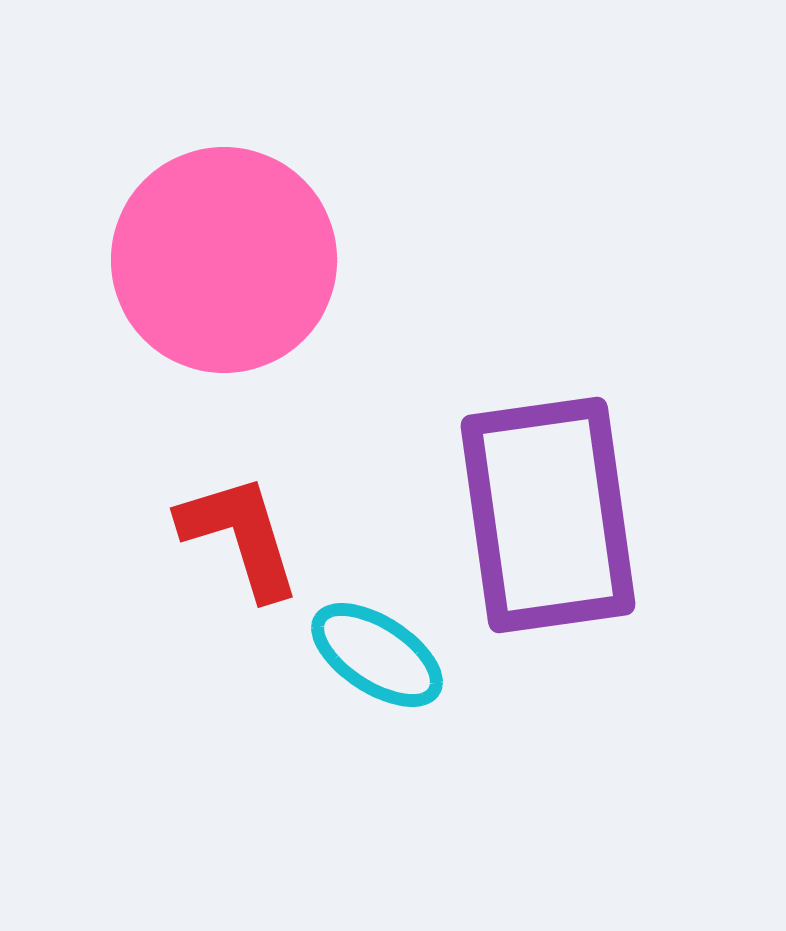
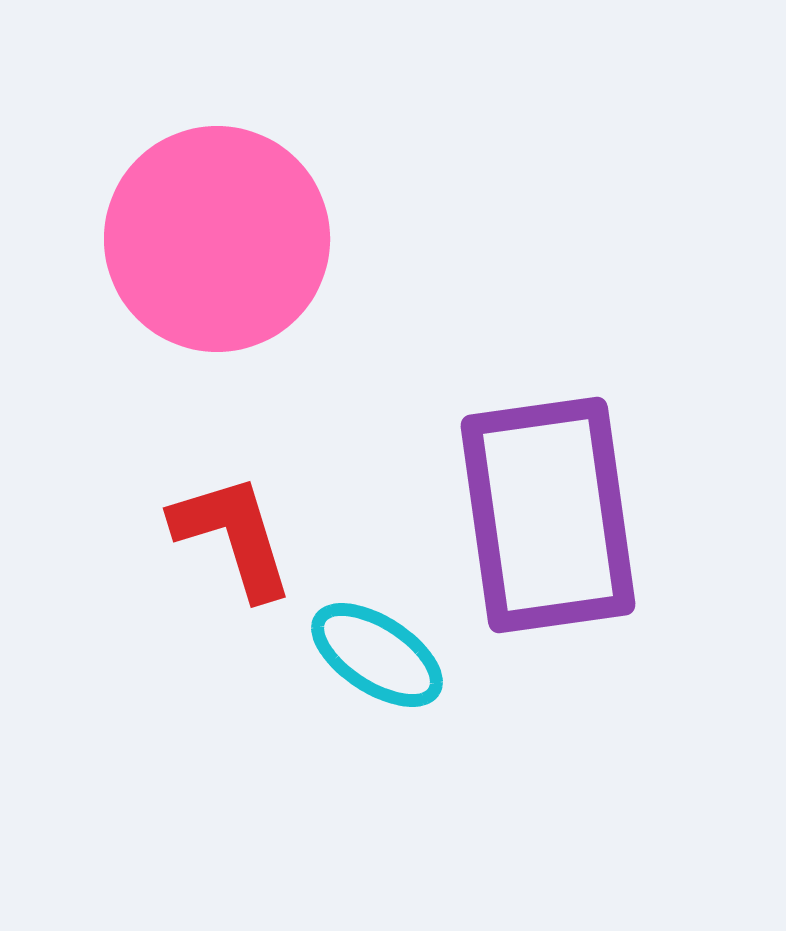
pink circle: moved 7 px left, 21 px up
red L-shape: moved 7 px left
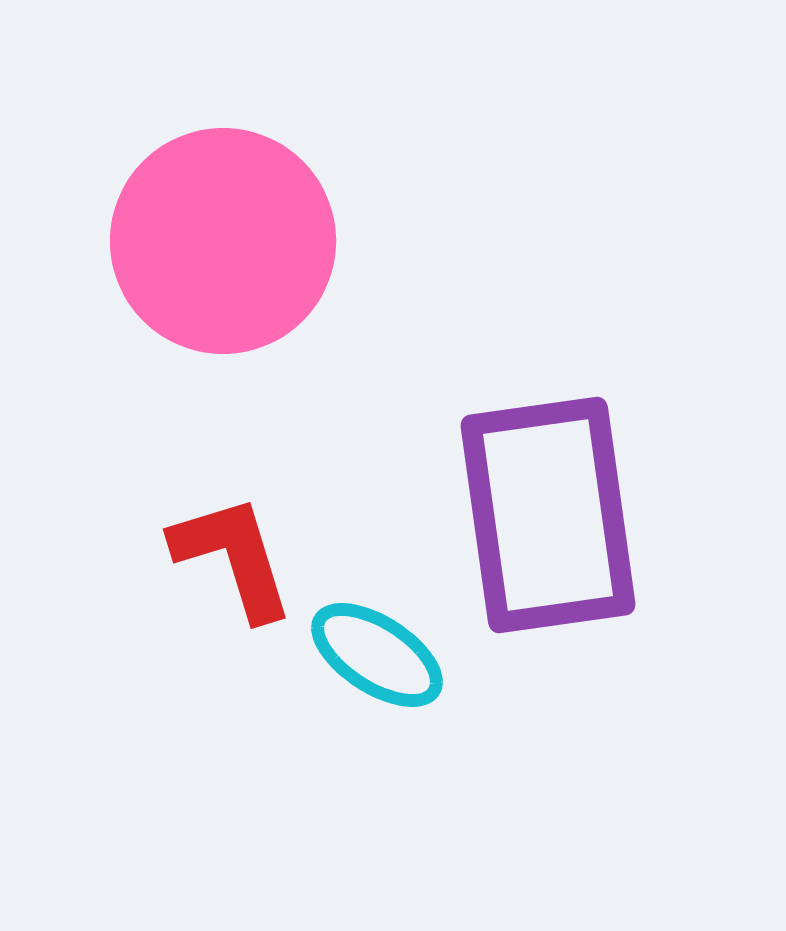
pink circle: moved 6 px right, 2 px down
red L-shape: moved 21 px down
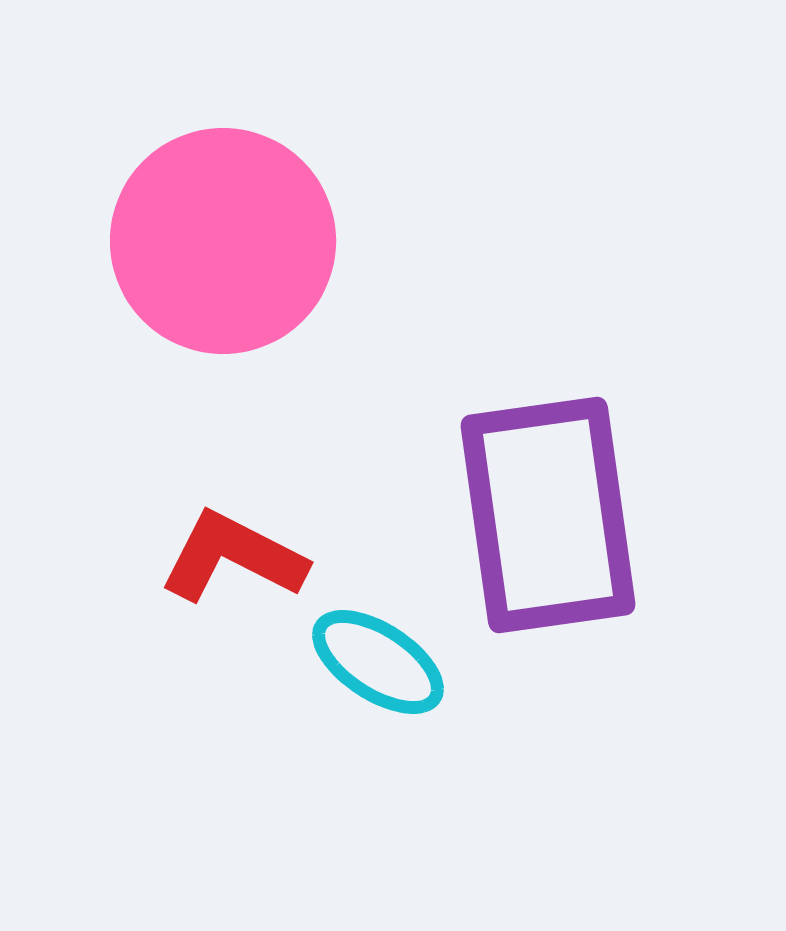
red L-shape: rotated 46 degrees counterclockwise
cyan ellipse: moved 1 px right, 7 px down
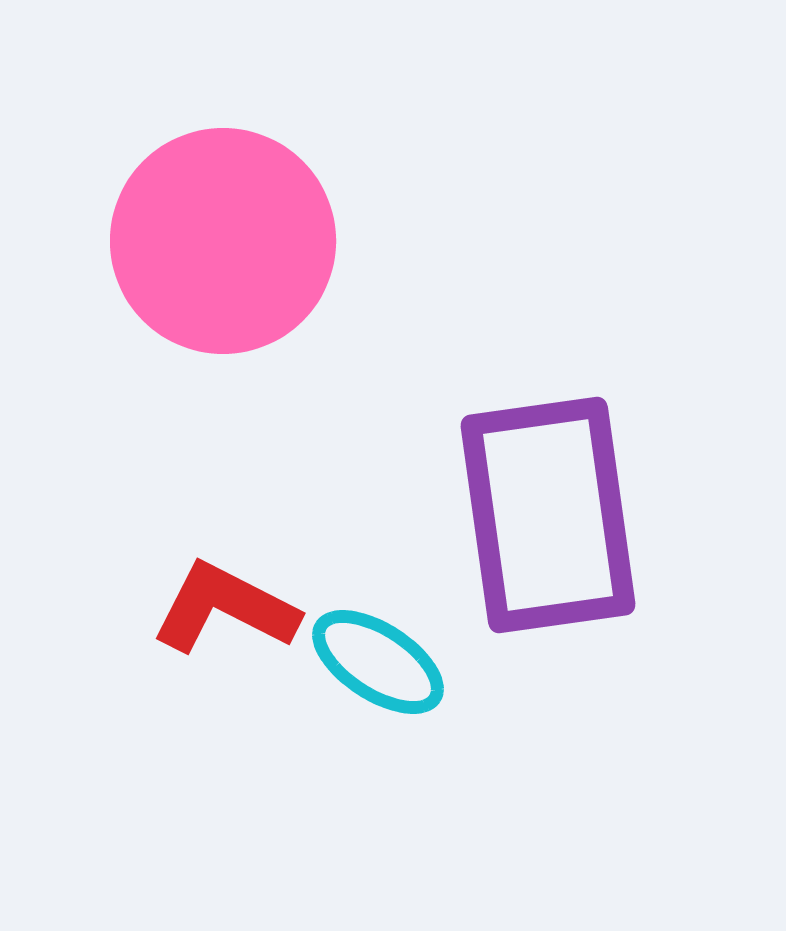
red L-shape: moved 8 px left, 51 px down
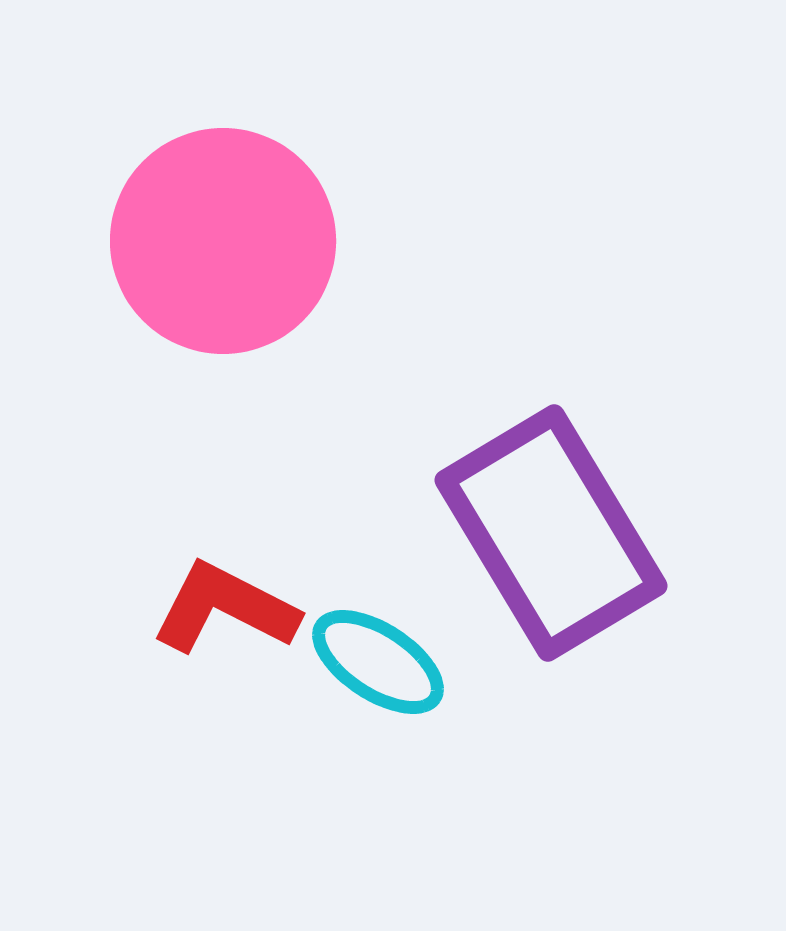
purple rectangle: moved 3 px right, 18 px down; rotated 23 degrees counterclockwise
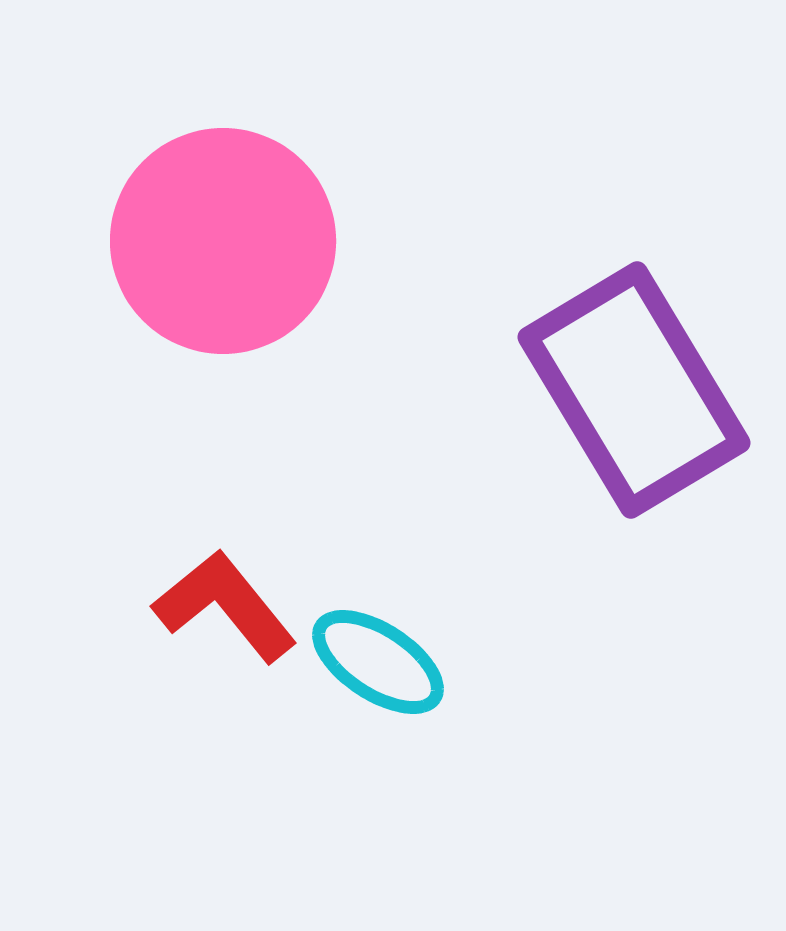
purple rectangle: moved 83 px right, 143 px up
red L-shape: moved 2 px up; rotated 24 degrees clockwise
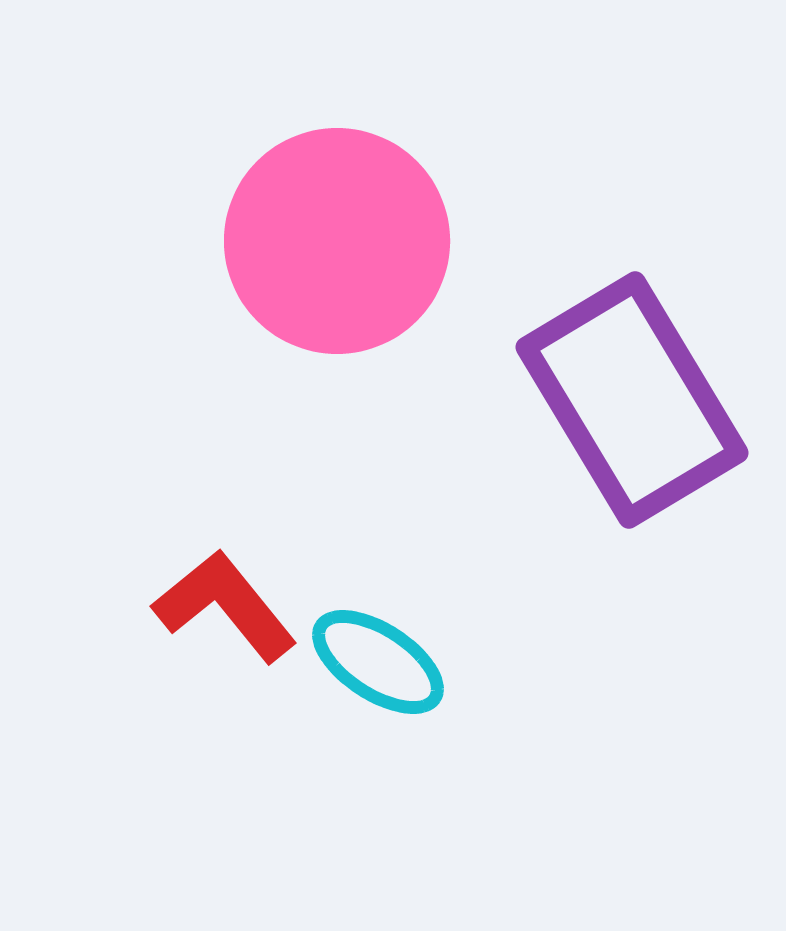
pink circle: moved 114 px right
purple rectangle: moved 2 px left, 10 px down
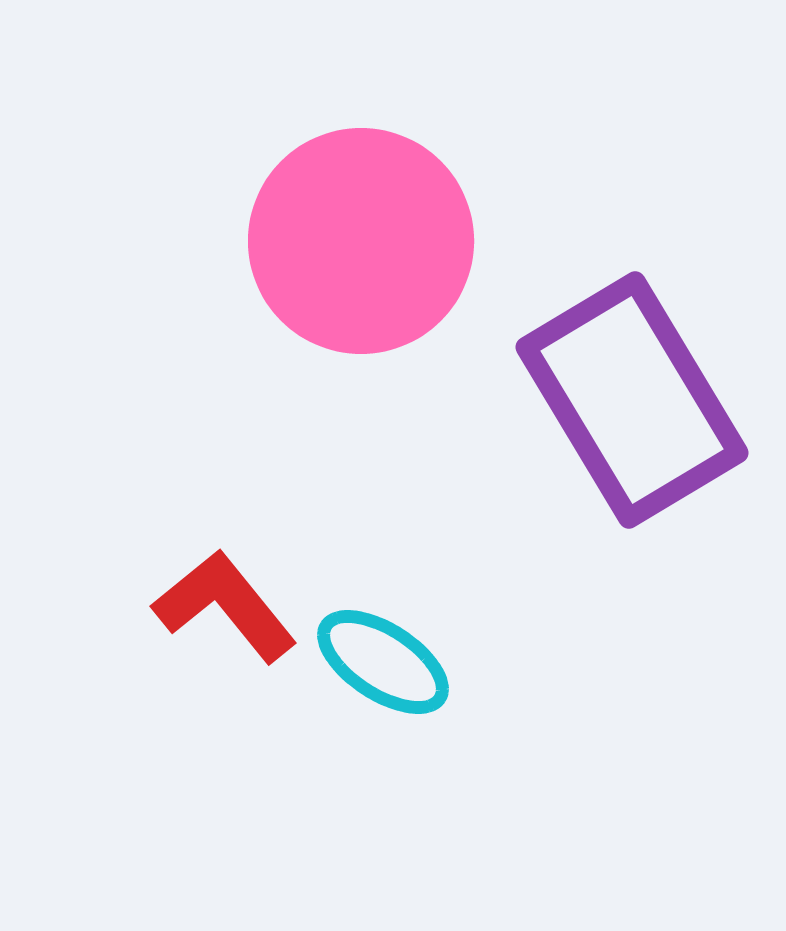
pink circle: moved 24 px right
cyan ellipse: moved 5 px right
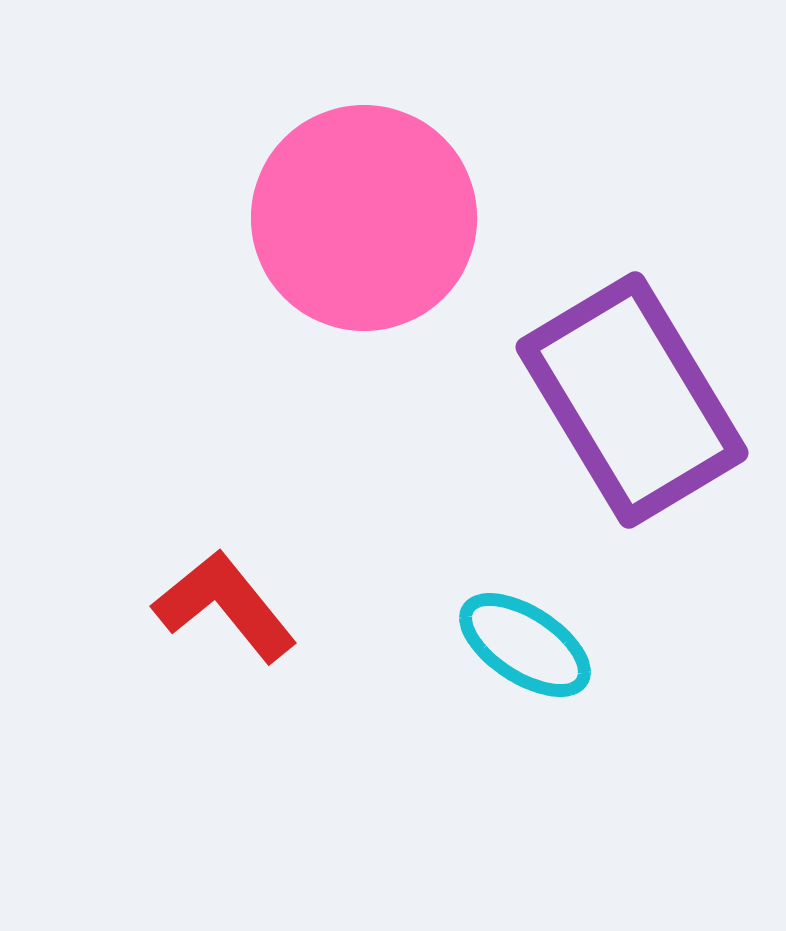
pink circle: moved 3 px right, 23 px up
cyan ellipse: moved 142 px right, 17 px up
